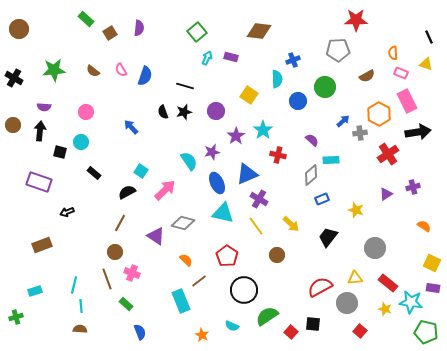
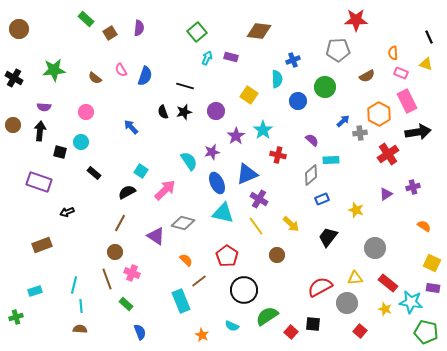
brown semicircle at (93, 71): moved 2 px right, 7 px down
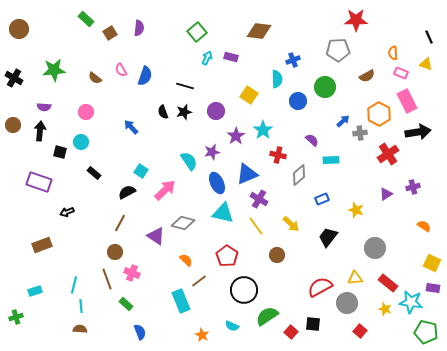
gray diamond at (311, 175): moved 12 px left
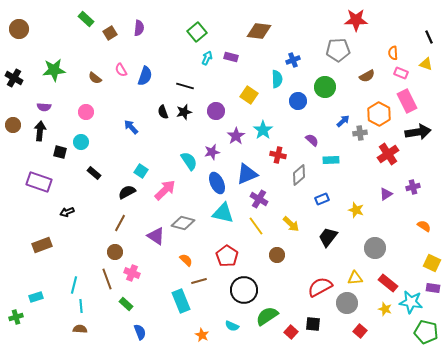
brown line at (199, 281): rotated 21 degrees clockwise
cyan rectangle at (35, 291): moved 1 px right, 6 px down
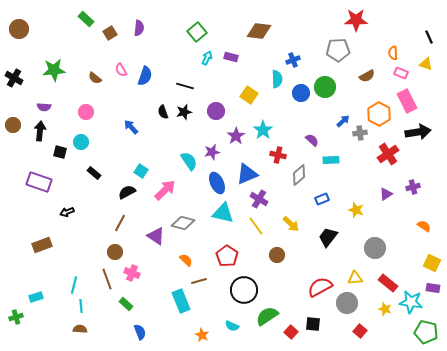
blue circle at (298, 101): moved 3 px right, 8 px up
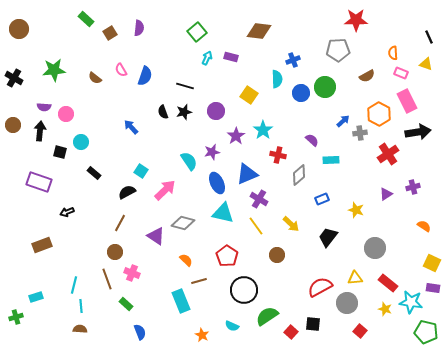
pink circle at (86, 112): moved 20 px left, 2 px down
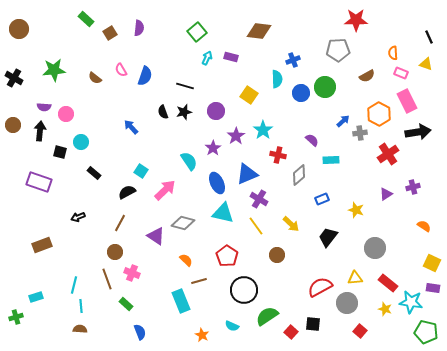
purple star at (212, 152): moved 1 px right, 4 px up; rotated 21 degrees counterclockwise
black arrow at (67, 212): moved 11 px right, 5 px down
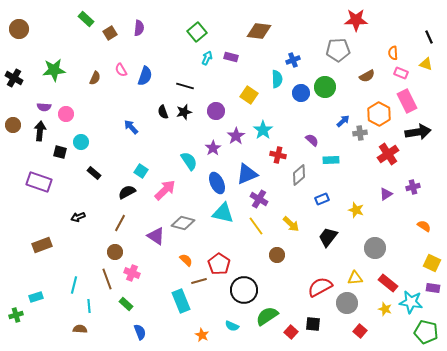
brown semicircle at (95, 78): rotated 104 degrees counterclockwise
red pentagon at (227, 256): moved 8 px left, 8 px down
cyan line at (81, 306): moved 8 px right
green cross at (16, 317): moved 2 px up
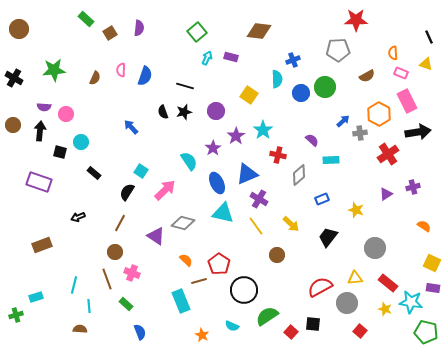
pink semicircle at (121, 70): rotated 32 degrees clockwise
black semicircle at (127, 192): rotated 30 degrees counterclockwise
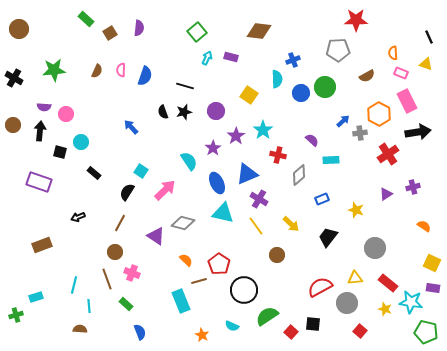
brown semicircle at (95, 78): moved 2 px right, 7 px up
